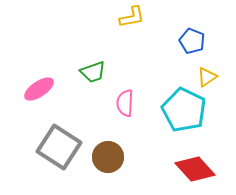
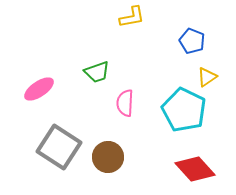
green trapezoid: moved 4 px right
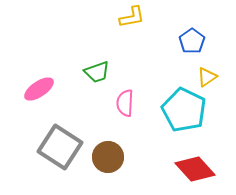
blue pentagon: rotated 15 degrees clockwise
gray square: moved 1 px right
